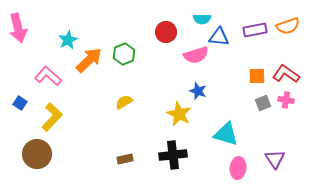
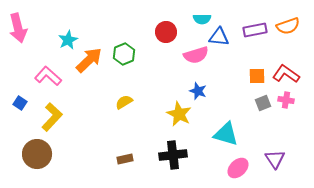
pink ellipse: rotated 40 degrees clockwise
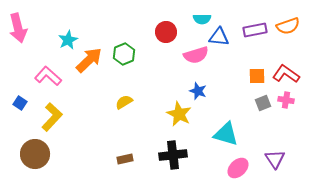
brown circle: moved 2 px left
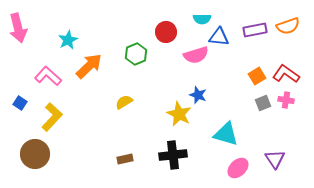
green hexagon: moved 12 px right
orange arrow: moved 6 px down
orange square: rotated 30 degrees counterclockwise
blue star: moved 4 px down
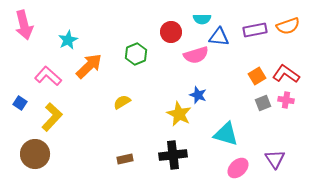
pink arrow: moved 6 px right, 3 px up
red circle: moved 5 px right
yellow semicircle: moved 2 px left
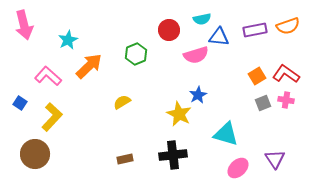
cyan semicircle: rotated 12 degrees counterclockwise
red circle: moved 2 px left, 2 px up
blue star: rotated 24 degrees clockwise
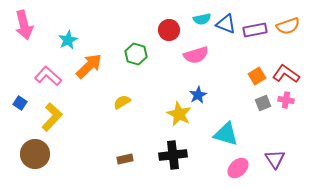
blue triangle: moved 7 px right, 13 px up; rotated 15 degrees clockwise
green hexagon: rotated 20 degrees counterclockwise
